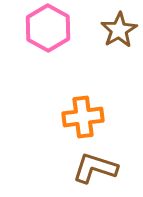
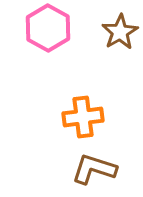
brown star: moved 1 px right, 2 px down
brown L-shape: moved 1 px left, 1 px down
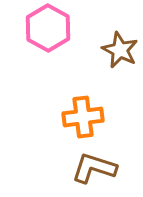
brown star: moved 18 px down; rotated 15 degrees counterclockwise
brown L-shape: moved 1 px up
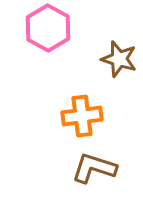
brown star: moved 1 px left, 9 px down; rotated 9 degrees counterclockwise
orange cross: moved 1 px left, 1 px up
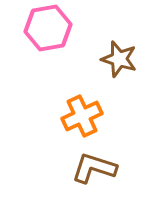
pink hexagon: rotated 21 degrees clockwise
orange cross: rotated 18 degrees counterclockwise
